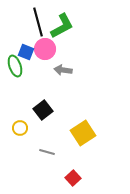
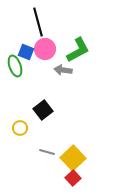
green L-shape: moved 16 px right, 24 px down
yellow square: moved 10 px left, 25 px down; rotated 10 degrees counterclockwise
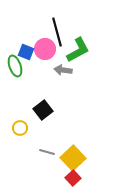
black line: moved 19 px right, 10 px down
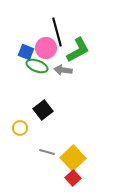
pink circle: moved 1 px right, 1 px up
green ellipse: moved 22 px right; rotated 50 degrees counterclockwise
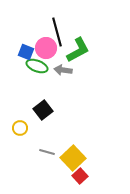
red square: moved 7 px right, 2 px up
